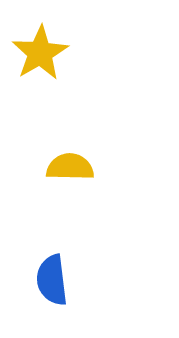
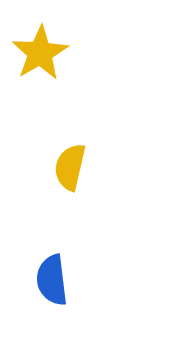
yellow semicircle: rotated 78 degrees counterclockwise
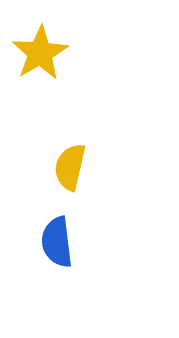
blue semicircle: moved 5 px right, 38 px up
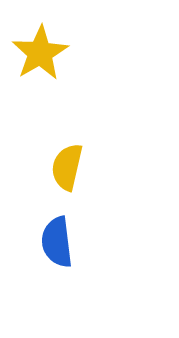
yellow semicircle: moved 3 px left
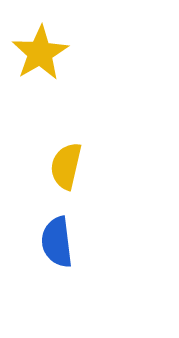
yellow semicircle: moved 1 px left, 1 px up
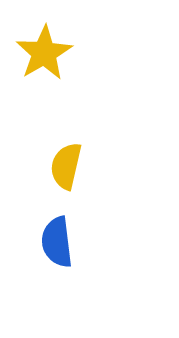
yellow star: moved 4 px right
